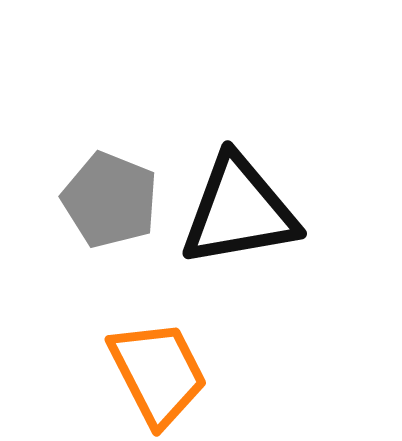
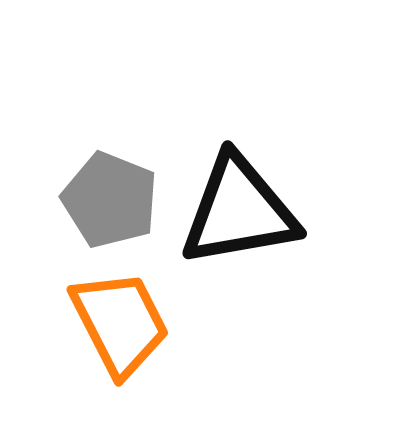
orange trapezoid: moved 38 px left, 50 px up
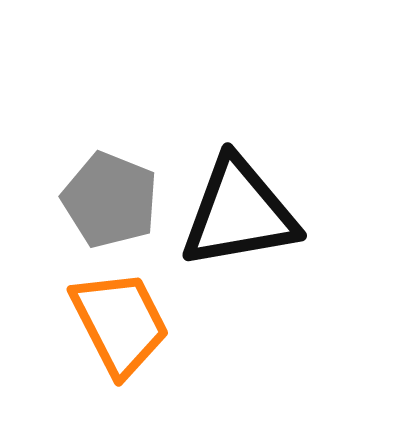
black triangle: moved 2 px down
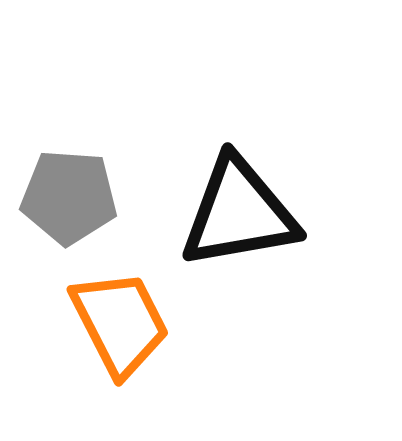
gray pentagon: moved 41 px left, 3 px up; rotated 18 degrees counterclockwise
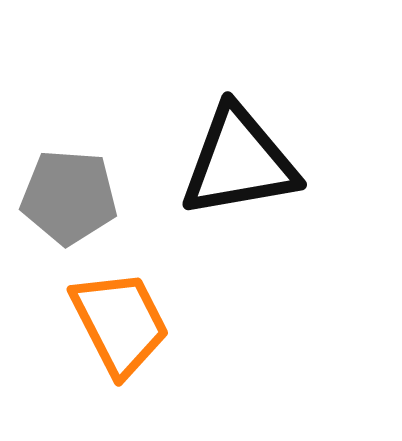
black triangle: moved 51 px up
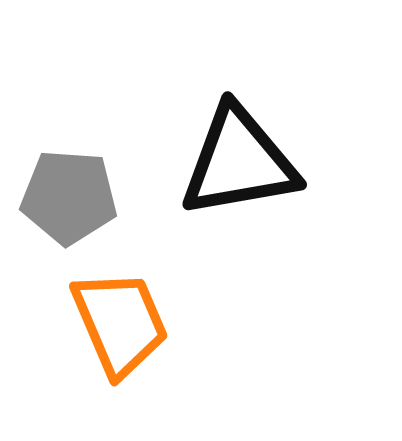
orange trapezoid: rotated 4 degrees clockwise
